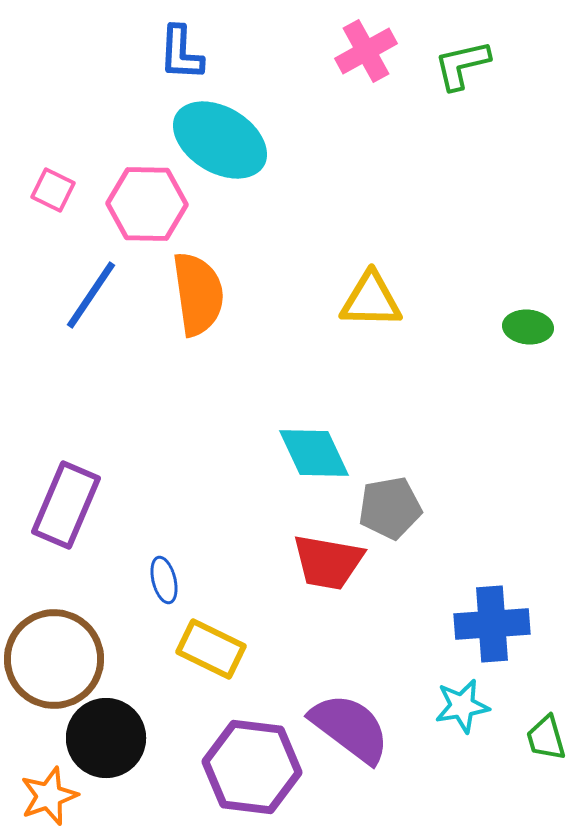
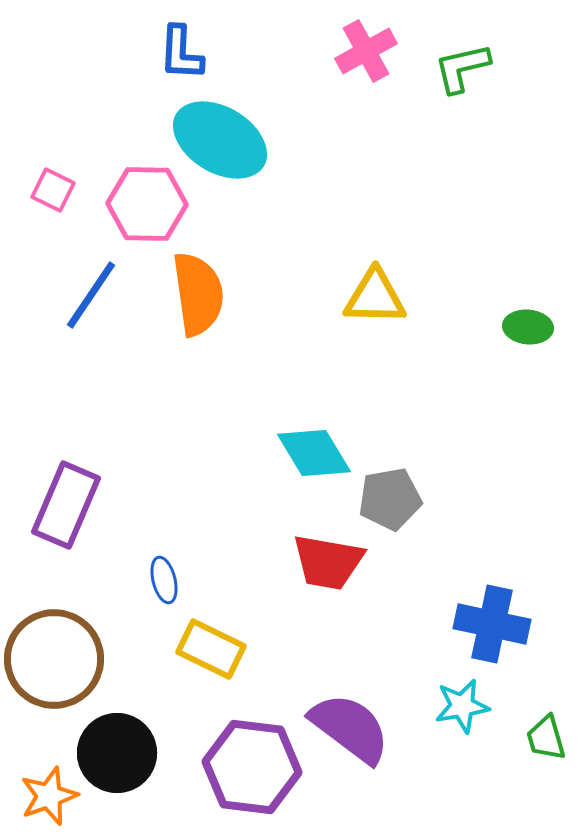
green L-shape: moved 3 px down
yellow triangle: moved 4 px right, 3 px up
cyan diamond: rotated 6 degrees counterclockwise
gray pentagon: moved 9 px up
blue cross: rotated 16 degrees clockwise
black circle: moved 11 px right, 15 px down
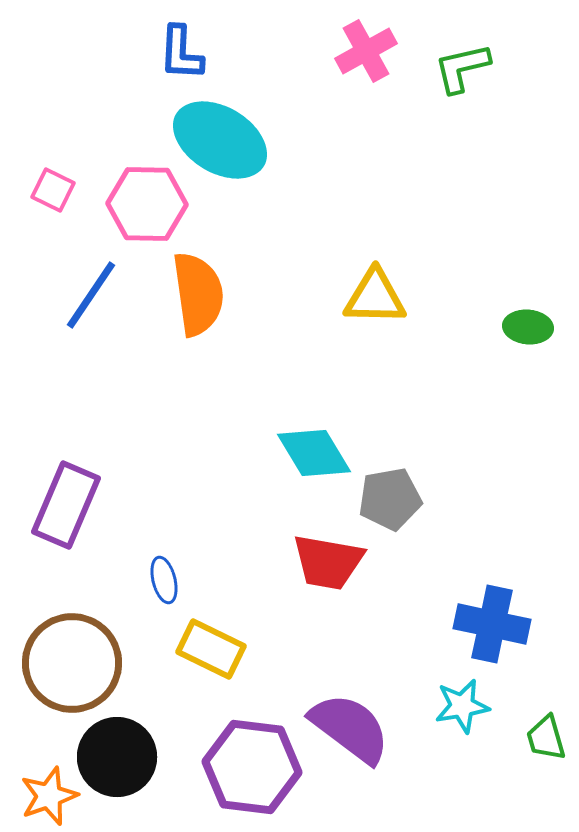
brown circle: moved 18 px right, 4 px down
black circle: moved 4 px down
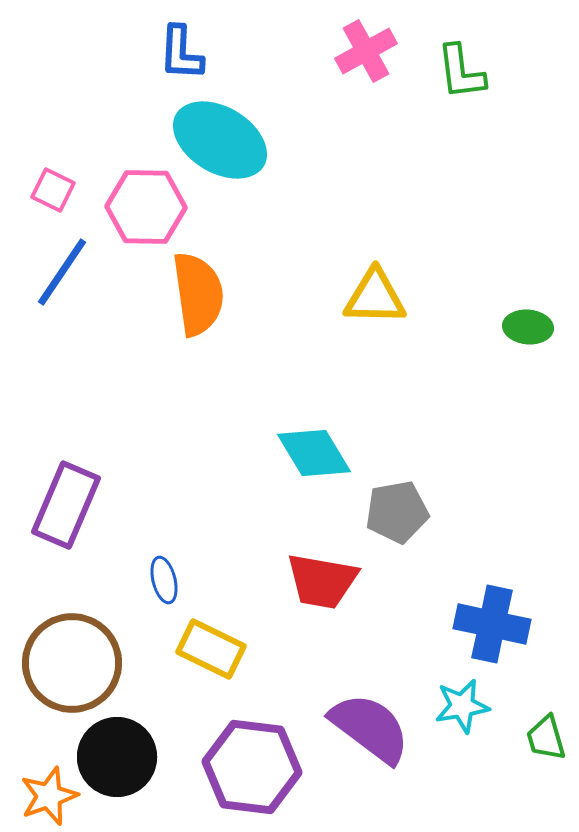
green L-shape: moved 1 px left, 4 px down; rotated 84 degrees counterclockwise
pink hexagon: moved 1 px left, 3 px down
blue line: moved 29 px left, 23 px up
gray pentagon: moved 7 px right, 13 px down
red trapezoid: moved 6 px left, 19 px down
purple semicircle: moved 20 px right
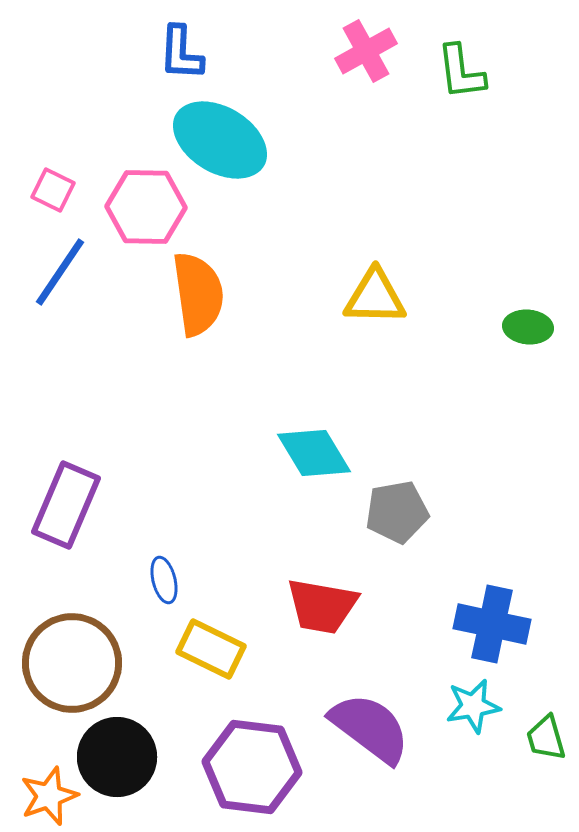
blue line: moved 2 px left
red trapezoid: moved 25 px down
cyan star: moved 11 px right
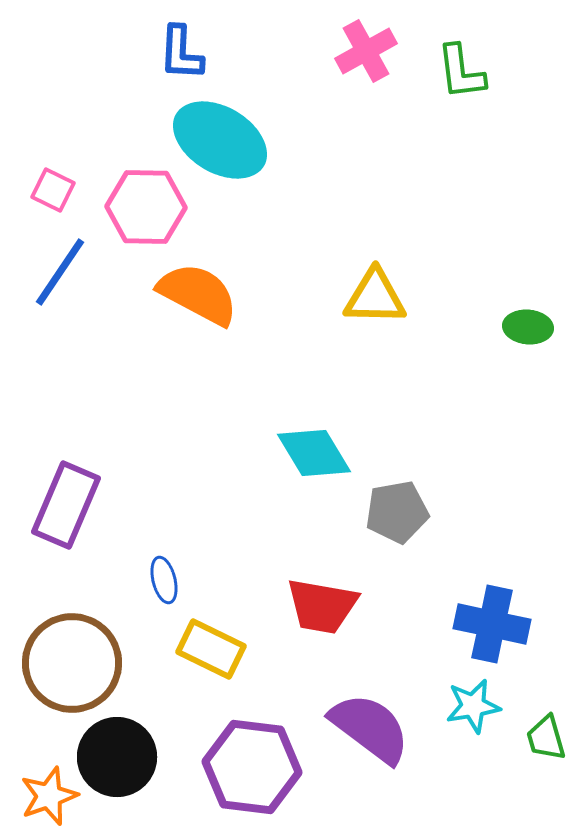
orange semicircle: rotated 54 degrees counterclockwise
